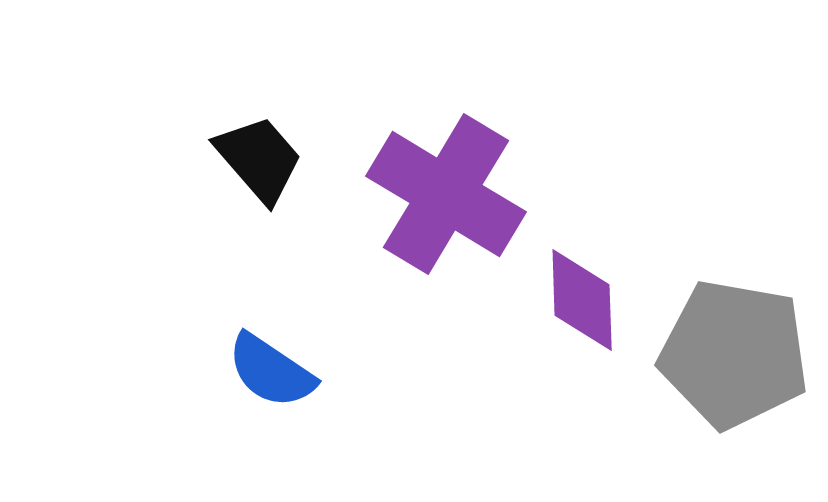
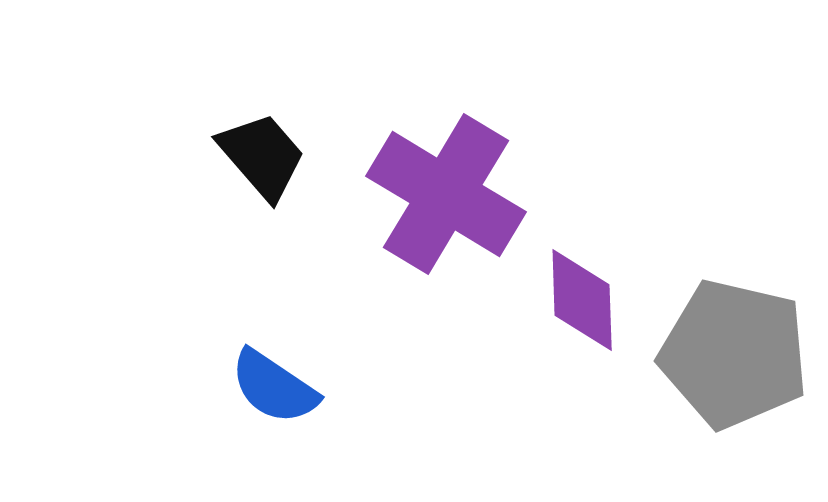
black trapezoid: moved 3 px right, 3 px up
gray pentagon: rotated 3 degrees clockwise
blue semicircle: moved 3 px right, 16 px down
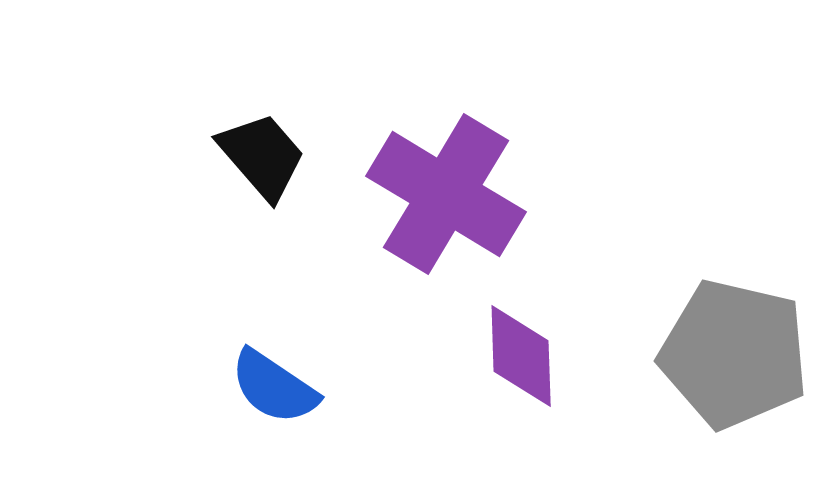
purple diamond: moved 61 px left, 56 px down
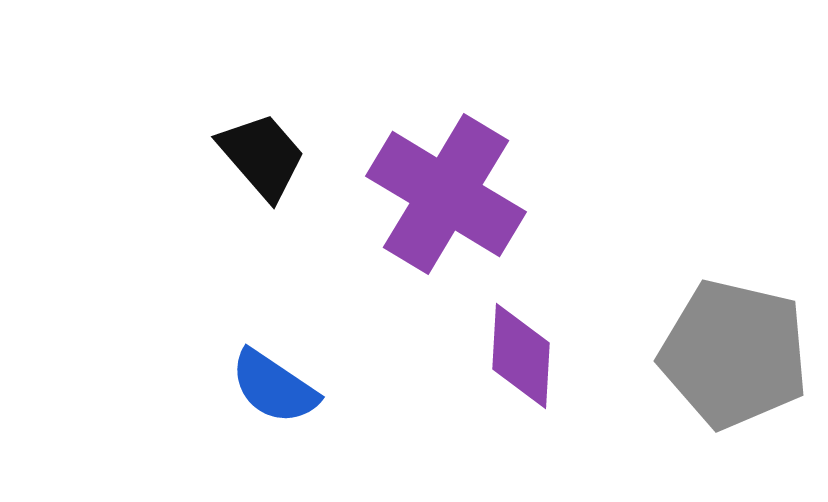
purple diamond: rotated 5 degrees clockwise
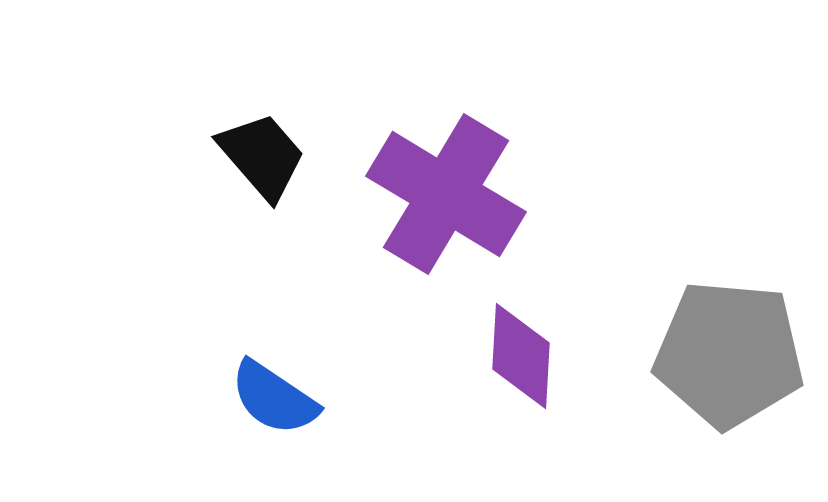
gray pentagon: moved 5 px left; rotated 8 degrees counterclockwise
blue semicircle: moved 11 px down
